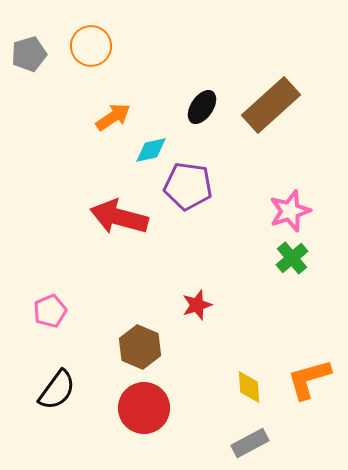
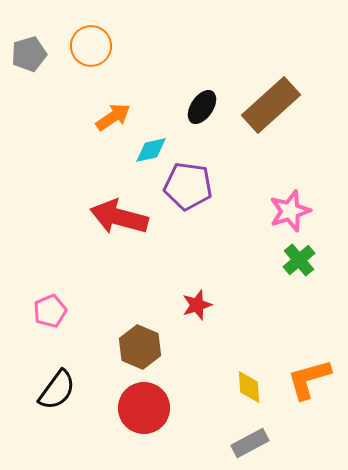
green cross: moved 7 px right, 2 px down
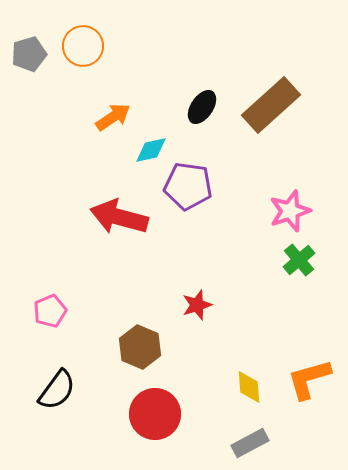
orange circle: moved 8 px left
red circle: moved 11 px right, 6 px down
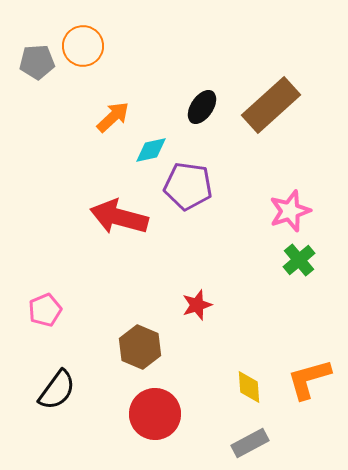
gray pentagon: moved 8 px right, 8 px down; rotated 12 degrees clockwise
orange arrow: rotated 9 degrees counterclockwise
pink pentagon: moved 5 px left, 1 px up
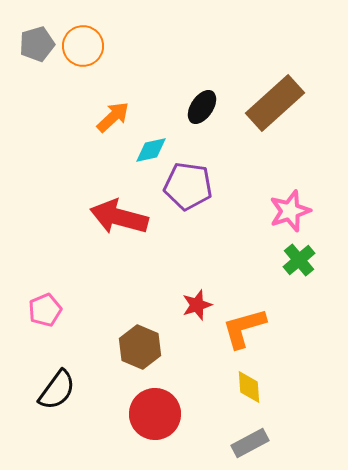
gray pentagon: moved 18 px up; rotated 12 degrees counterclockwise
brown rectangle: moved 4 px right, 2 px up
orange L-shape: moved 65 px left, 51 px up
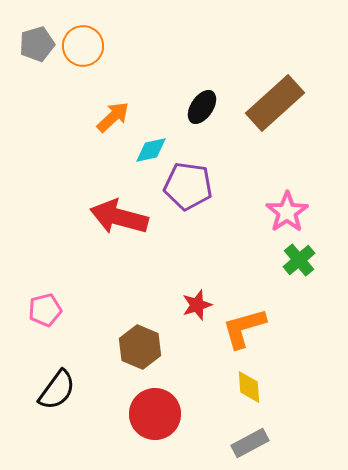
pink star: moved 3 px left, 1 px down; rotated 15 degrees counterclockwise
pink pentagon: rotated 8 degrees clockwise
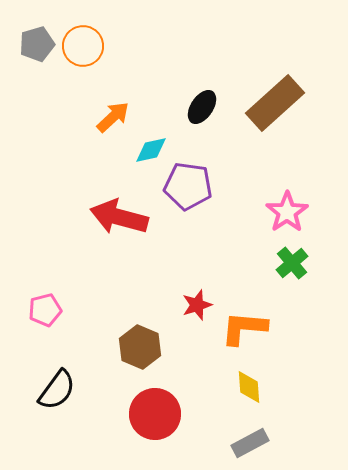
green cross: moved 7 px left, 3 px down
orange L-shape: rotated 21 degrees clockwise
